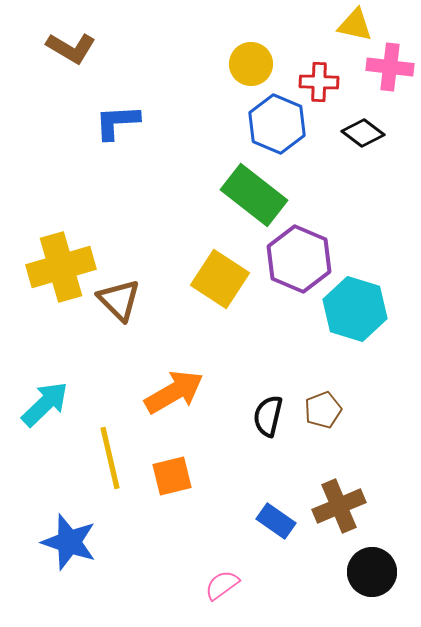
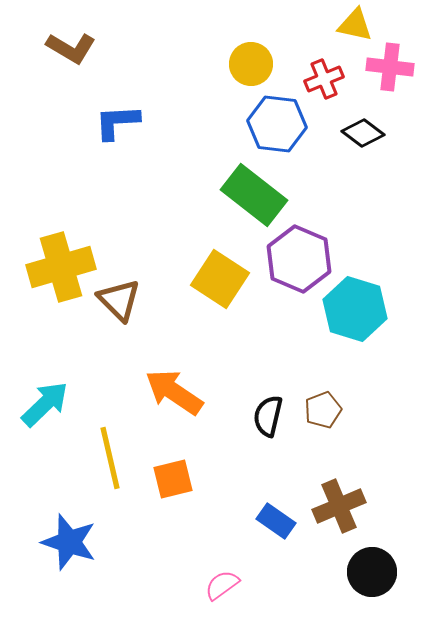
red cross: moved 5 px right, 3 px up; rotated 24 degrees counterclockwise
blue hexagon: rotated 16 degrees counterclockwise
orange arrow: rotated 116 degrees counterclockwise
orange square: moved 1 px right, 3 px down
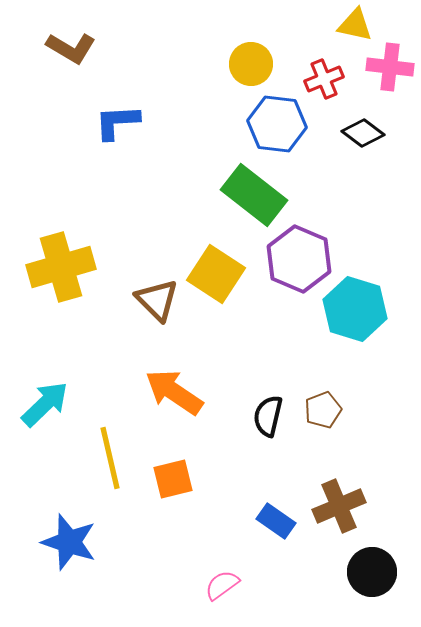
yellow square: moved 4 px left, 5 px up
brown triangle: moved 38 px right
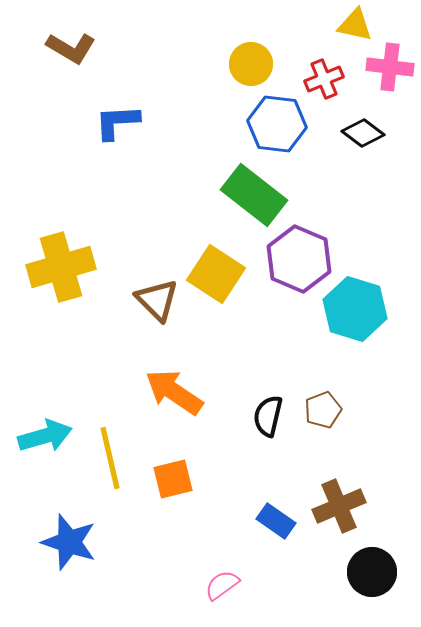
cyan arrow: moved 32 px down; rotated 28 degrees clockwise
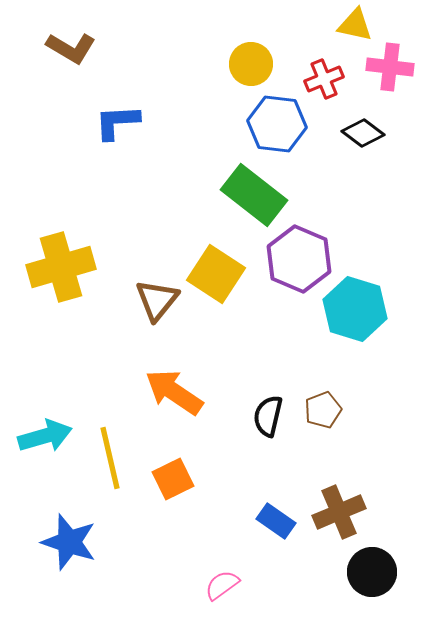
brown triangle: rotated 24 degrees clockwise
orange square: rotated 12 degrees counterclockwise
brown cross: moved 6 px down
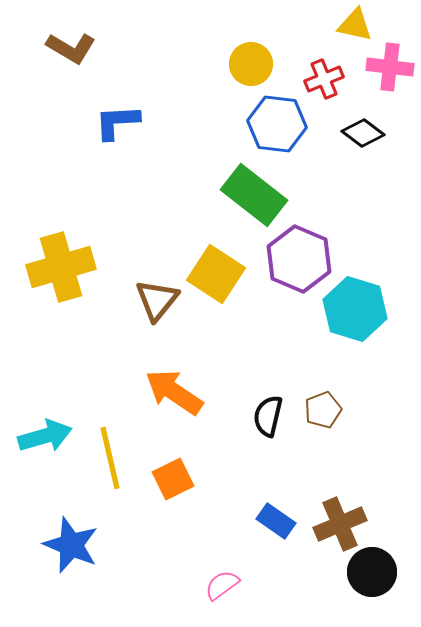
brown cross: moved 1 px right, 12 px down
blue star: moved 2 px right, 3 px down; rotated 4 degrees clockwise
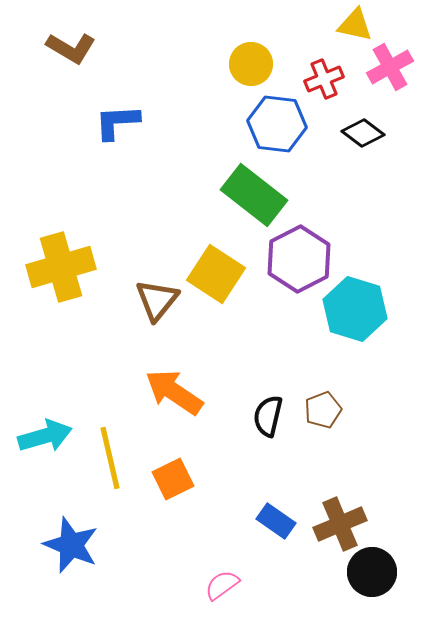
pink cross: rotated 36 degrees counterclockwise
purple hexagon: rotated 10 degrees clockwise
